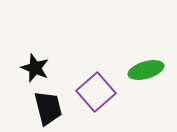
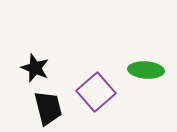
green ellipse: rotated 20 degrees clockwise
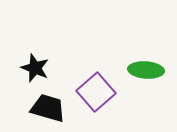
black trapezoid: rotated 60 degrees counterclockwise
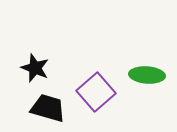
green ellipse: moved 1 px right, 5 px down
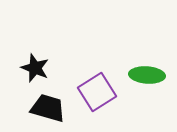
purple square: moved 1 px right; rotated 9 degrees clockwise
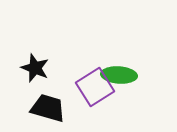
green ellipse: moved 28 px left
purple square: moved 2 px left, 5 px up
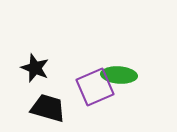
purple square: rotated 9 degrees clockwise
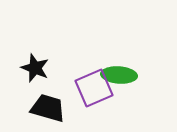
purple square: moved 1 px left, 1 px down
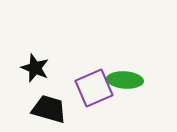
green ellipse: moved 6 px right, 5 px down
black trapezoid: moved 1 px right, 1 px down
